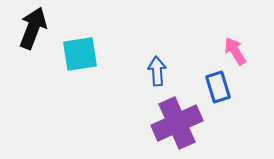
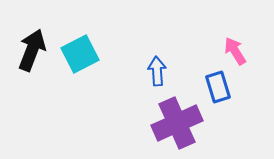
black arrow: moved 1 px left, 22 px down
cyan square: rotated 18 degrees counterclockwise
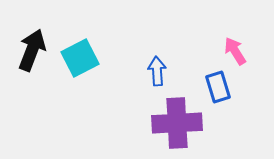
cyan square: moved 4 px down
purple cross: rotated 21 degrees clockwise
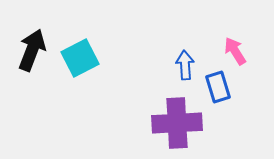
blue arrow: moved 28 px right, 6 px up
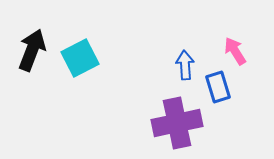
purple cross: rotated 9 degrees counterclockwise
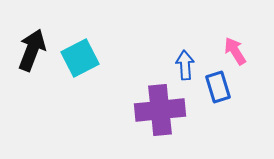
purple cross: moved 17 px left, 13 px up; rotated 6 degrees clockwise
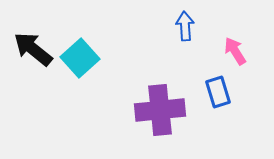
black arrow: moved 1 px right, 1 px up; rotated 72 degrees counterclockwise
cyan square: rotated 15 degrees counterclockwise
blue arrow: moved 39 px up
blue rectangle: moved 5 px down
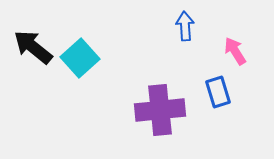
black arrow: moved 2 px up
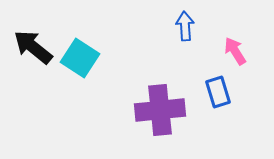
cyan square: rotated 15 degrees counterclockwise
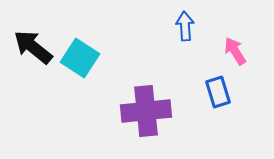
purple cross: moved 14 px left, 1 px down
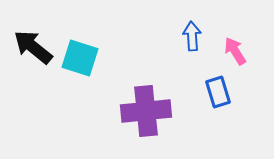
blue arrow: moved 7 px right, 10 px down
cyan square: rotated 15 degrees counterclockwise
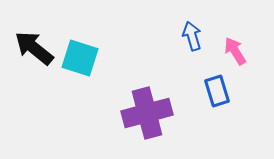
blue arrow: rotated 12 degrees counterclockwise
black arrow: moved 1 px right, 1 px down
blue rectangle: moved 1 px left, 1 px up
purple cross: moved 1 px right, 2 px down; rotated 9 degrees counterclockwise
